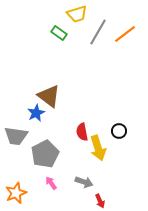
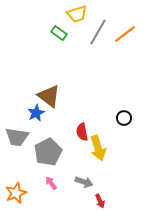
black circle: moved 5 px right, 13 px up
gray trapezoid: moved 1 px right, 1 px down
gray pentagon: moved 3 px right, 2 px up
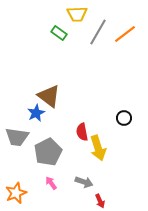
yellow trapezoid: rotated 15 degrees clockwise
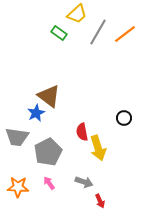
yellow trapezoid: rotated 40 degrees counterclockwise
pink arrow: moved 2 px left
orange star: moved 2 px right, 6 px up; rotated 25 degrees clockwise
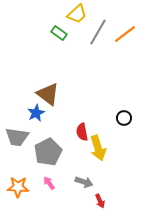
brown triangle: moved 1 px left, 2 px up
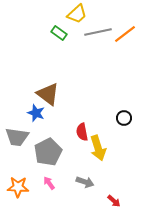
gray line: rotated 48 degrees clockwise
blue star: rotated 24 degrees counterclockwise
gray arrow: moved 1 px right
red arrow: moved 14 px right; rotated 24 degrees counterclockwise
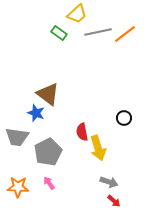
gray arrow: moved 24 px right
